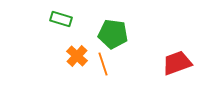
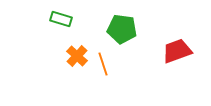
green pentagon: moved 9 px right, 5 px up
red trapezoid: moved 12 px up
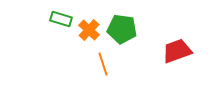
orange cross: moved 12 px right, 26 px up
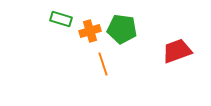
orange cross: moved 1 px right, 1 px down; rotated 30 degrees clockwise
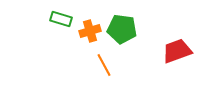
orange line: moved 1 px right, 1 px down; rotated 10 degrees counterclockwise
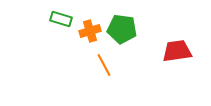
red trapezoid: rotated 12 degrees clockwise
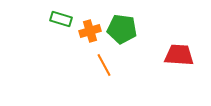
red trapezoid: moved 2 px right, 4 px down; rotated 12 degrees clockwise
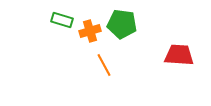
green rectangle: moved 1 px right, 1 px down
green pentagon: moved 5 px up
